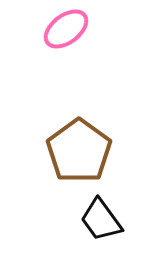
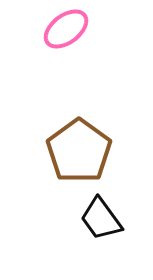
black trapezoid: moved 1 px up
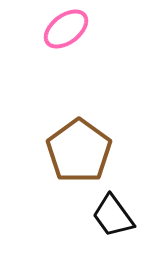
black trapezoid: moved 12 px right, 3 px up
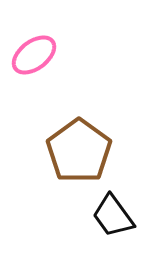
pink ellipse: moved 32 px left, 26 px down
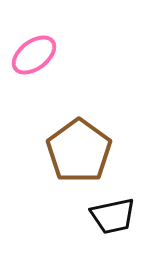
black trapezoid: rotated 66 degrees counterclockwise
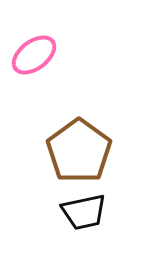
black trapezoid: moved 29 px left, 4 px up
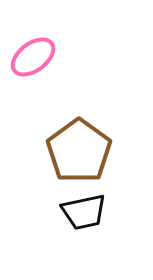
pink ellipse: moved 1 px left, 2 px down
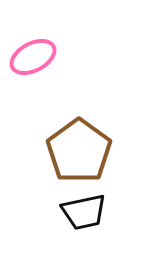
pink ellipse: rotated 9 degrees clockwise
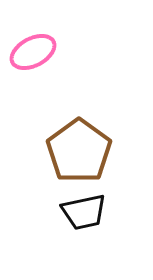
pink ellipse: moved 5 px up
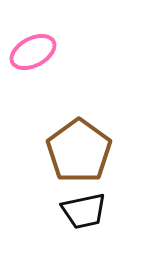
black trapezoid: moved 1 px up
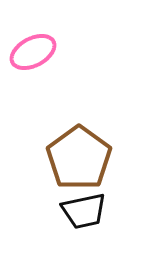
brown pentagon: moved 7 px down
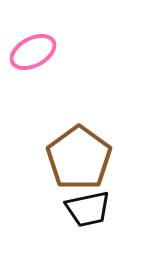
black trapezoid: moved 4 px right, 2 px up
